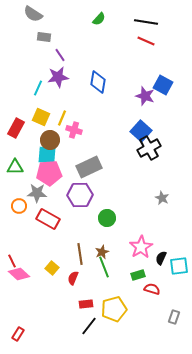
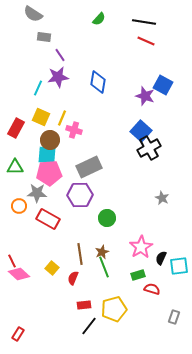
black line at (146, 22): moved 2 px left
red rectangle at (86, 304): moved 2 px left, 1 px down
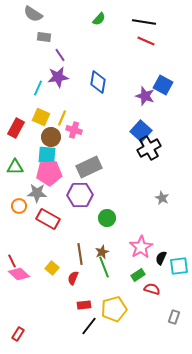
brown circle at (50, 140): moved 1 px right, 3 px up
green rectangle at (138, 275): rotated 16 degrees counterclockwise
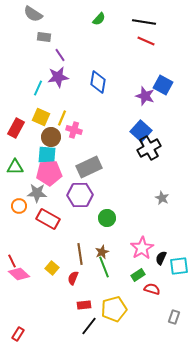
pink star at (141, 247): moved 1 px right, 1 px down
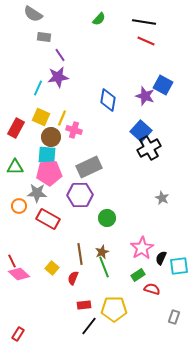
blue diamond at (98, 82): moved 10 px right, 18 px down
yellow pentagon at (114, 309): rotated 15 degrees clockwise
